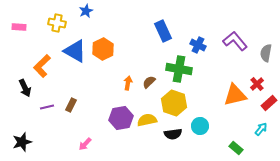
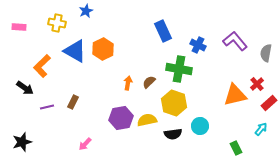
black arrow: rotated 30 degrees counterclockwise
brown rectangle: moved 2 px right, 3 px up
green rectangle: rotated 24 degrees clockwise
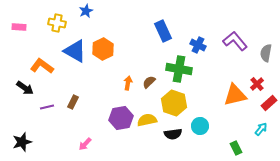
orange L-shape: rotated 80 degrees clockwise
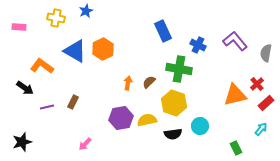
yellow cross: moved 1 px left, 5 px up
red rectangle: moved 3 px left
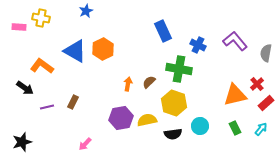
yellow cross: moved 15 px left
orange arrow: moved 1 px down
green rectangle: moved 1 px left, 20 px up
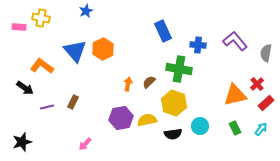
blue cross: rotated 21 degrees counterclockwise
blue triangle: rotated 20 degrees clockwise
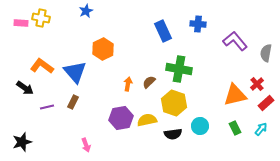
pink rectangle: moved 2 px right, 4 px up
blue cross: moved 21 px up
blue triangle: moved 21 px down
pink arrow: moved 1 px right, 1 px down; rotated 64 degrees counterclockwise
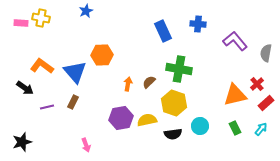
orange hexagon: moved 1 px left, 6 px down; rotated 25 degrees clockwise
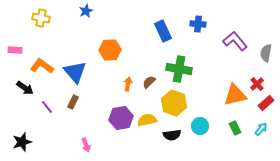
pink rectangle: moved 6 px left, 27 px down
orange hexagon: moved 8 px right, 5 px up
purple line: rotated 64 degrees clockwise
black semicircle: moved 1 px left, 1 px down
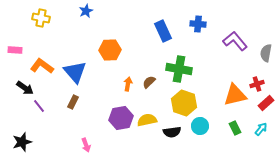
red cross: rotated 24 degrees clockwise
yellow hexagon: moved 10 px right
purple line: moved 8 px left, 1 px up
black semicircle: moved 3 px up
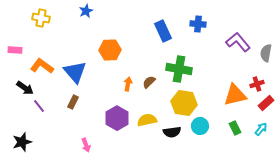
purple L-shape: moved 3 px right, 1 px down
yellow hexagon: rotated 10 degrees counterclockwise
purple hexagon: moved 4 px left; rotated 20 degrees counterclockwise
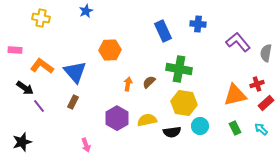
cyan arrow: rotated 88 degrees counterclockwise
